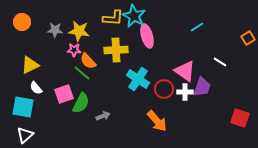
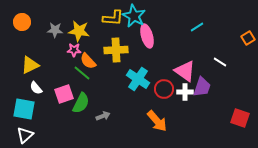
cyan square: moved 1 px right, 2 px down
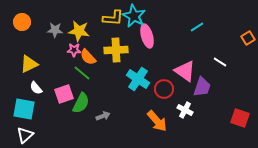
orange semicircle: moved 4 px up
yellow triangle: moved 1 px left, 1 px up
white cross: moved 18 px down; rotated 28 degrees clockwise
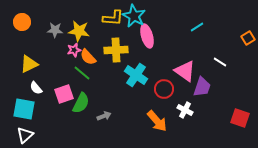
pink star: rotated 16 degrees counterclockwise
cyan cross: moved 2 px left, 4 px up
gray arrow: moved 1 px right
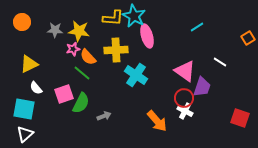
pink star: moved 1 px left, 1 px up
red circle: moved 20 px right, 9 px down
white cross: moved 1 px down
white triangle: moved 1 px up
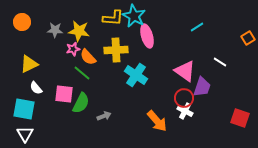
pink square: rotated 24 degrees clockwise
white triangle: rotated 18 degrees counterclockwise
